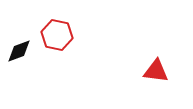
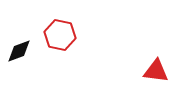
red hexagon: moved 3 px right
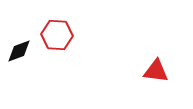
red hexagon: moved 3 px left; rotated 8 degrees counterclockwise
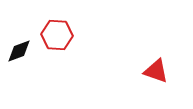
red triangle: rotated 12 degrees clockwise
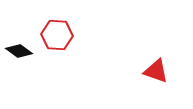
black diamond: rotated 56 degrees clockwise
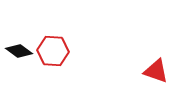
red hexagon: moved 4 px left, 16 px down
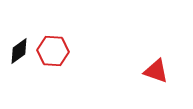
black diamond: rotated 72 degrees counterclockwise
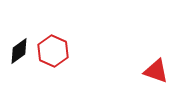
red hexagon: rotated 20 degrees clockwise
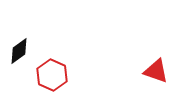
red hexagon: moved 1 px left, 24 px down
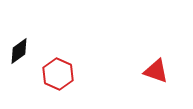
red hexagon: moved 6 px right, 1 px up
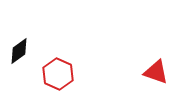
red triangle: moved 1 px down
